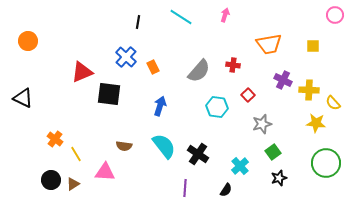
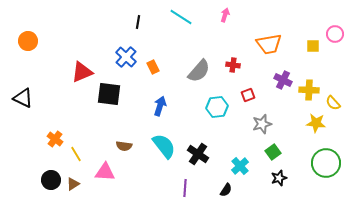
pink circle: moved 19 px down
red square: rotated 24 degrees clockwise
cyan hexagon: rotated 15 degrees counterclockwise
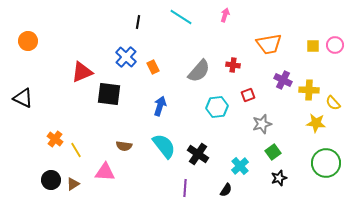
pink circle: moved 11 px down
yellow line: moved 4 px up
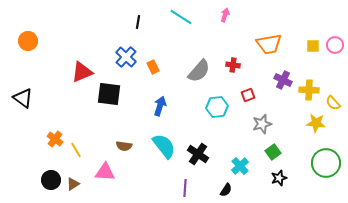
black triangle: rotated 10 degrees clockwise
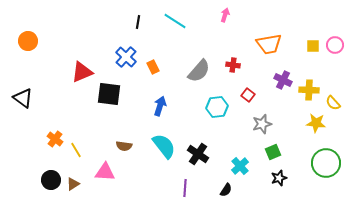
cyan line: moved 6 px left, 4 px down
red square: rotated 32 degrees counterclockwise
green square: rotated 14 degrees clockwise
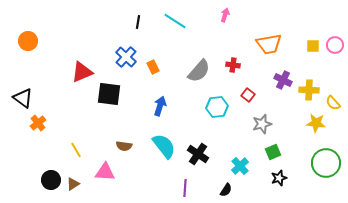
orange cross: moved 17 px left, 16 px up; rotated 14 degrees clockwise
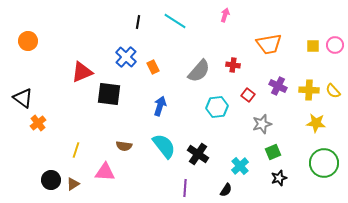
purple cross: moved 5 px left, 6 px down
yellow semicircle: moved 12 px up
yellow line: rotated 49 degrees clockwise
green circle: moved 2 px left
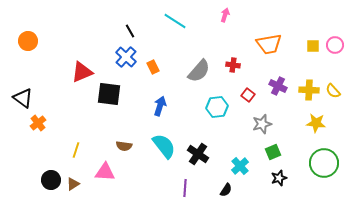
black line: moved 8 px left, 9 px down; rotated 40 degrees counterclockwise
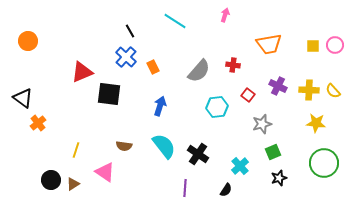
pink triangle: rotated 30 degrees clockwise
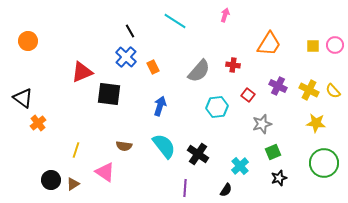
orange trapezoid: rotated 48 degrees counterclockwise
yellow cross: rotated 24 degrees clockwise
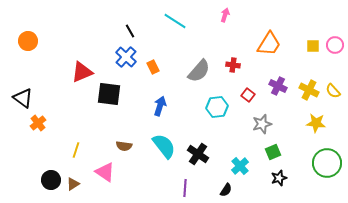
green circle: moved 3 px right
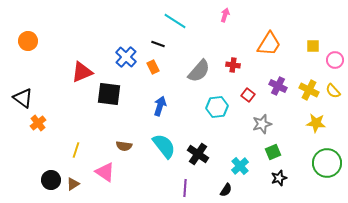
black line: moved 28 px right, 13 px down; rotated 40 degrees counterclockwise
pink circle: moved 15 px down
